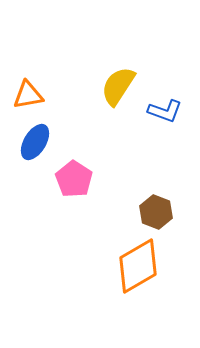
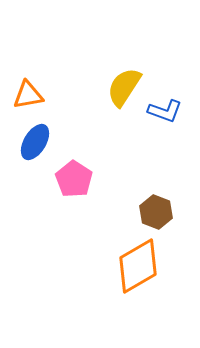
yellow semicircle: moved 6 px right, 1 px down
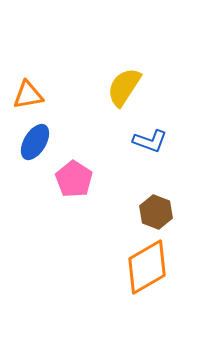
blue L-shape: moved 15 px left, 30 px down
orange diamond: moved 9 px right, 1 px down
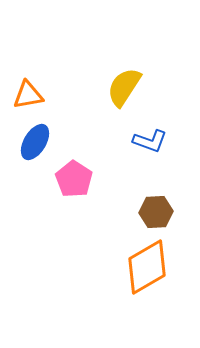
brown hexagon: rotated 24 degrees counterclockwise
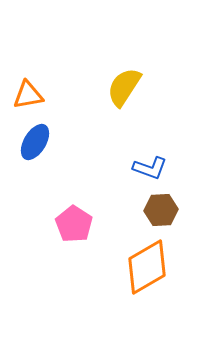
blue L-shape: moved 27 px down
pink pentagon: moved 45 px down
brown hexagon: moved 5 px right, 2 px up
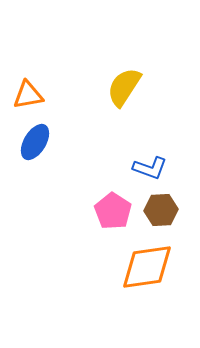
pink pentagon: moved 39 px right, 13 px up
orange diamond: rotated 22 degrees clockwise
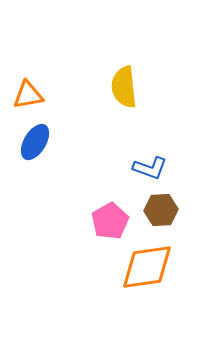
yellow semicircle: rotated 39 degrees counterclockwise
pink pentagon: moved 3 px left, 10 px down; rotated 9 degrees clockwise
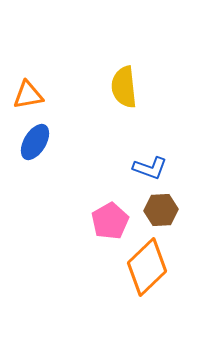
orange diamond: rotated 36 degrees counterclockwise
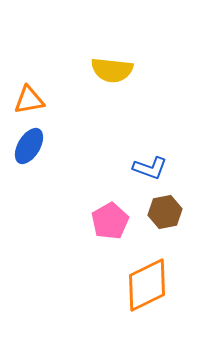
yellow semicircle: moved 12 px left, 17 px up; rotated 78 degrees counterclockwise
orange triangle: moved 1 px right, 5 px down
blue ellipse: moved 6 px left, 4 px down
brown hexagon: moved 4 px right, 2 px down; rotated 8 degrees counterclockwise
orange diamond: moved 18 px down; rotated 18 degrees clockwise
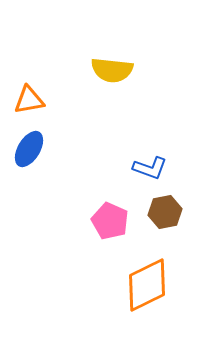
blue ellipse: moved 3 px down
pink pentagon: rotated 18 degrees counterclockwise
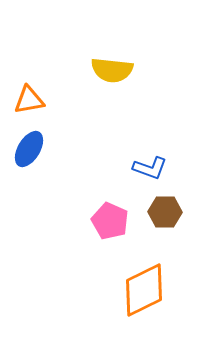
brown hexagon: rotated 12 degrees clockwise
orange diamond: moved 3 px left, 5 px down
